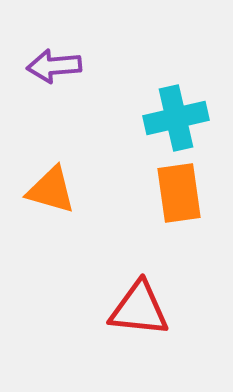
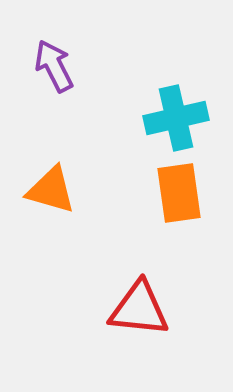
purple arrow: rotated 68 degrees clockwise
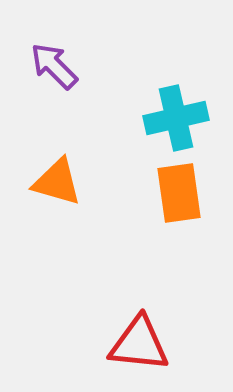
purple arrow: rotated 18 degrees counterclockwise
orange triangle: moved 6 px right, 8 px up
red triangle: moved 35 px down
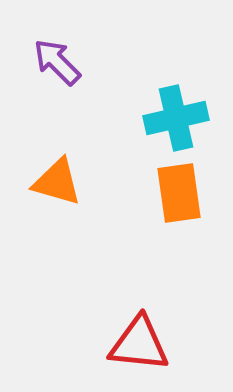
purple arrow: moved 3 px right, 4 px up
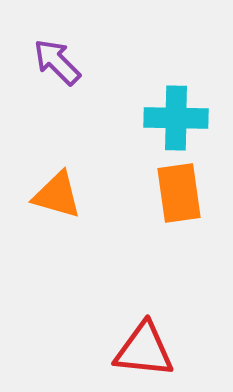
cyan cross: rotated 14 degrees clockwise
orange triangle: moved 13 px down
red triangle: moved 5 px right, 6 px down
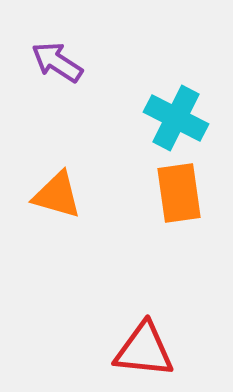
purple arrow: rotated 12 degrees counterclockwise
cyan cross: rotated 26 degrees clockwise
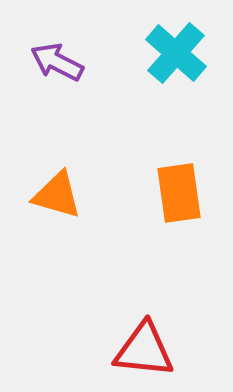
purple arrow: rotated 6 degrees counterclockwise
cyan cross: moved 65 px up; rotated 14 degrees clockwise
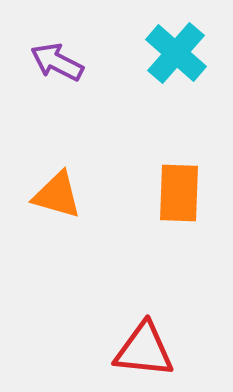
orange rectangle: rotated 10 degrees clockwise
